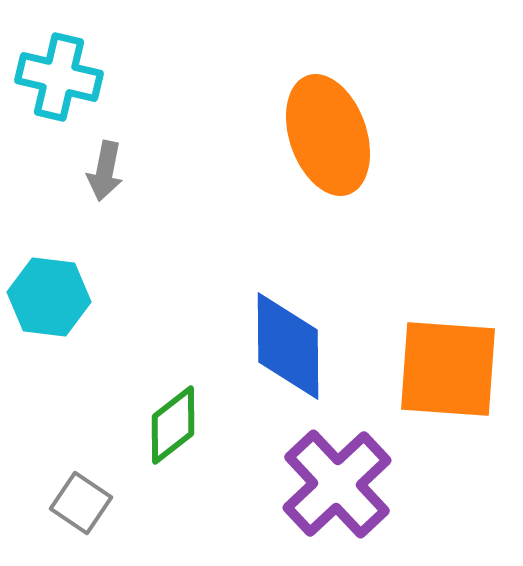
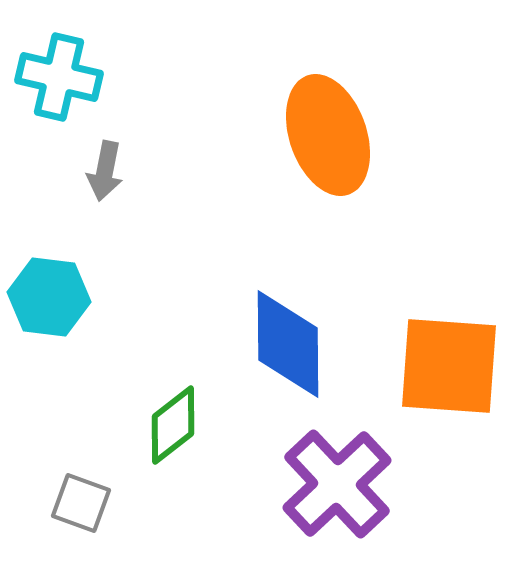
blue diamond: moved 2 px up
orange square: moved 1 px right, 3 px up
gray square: rotated 14 degrees counterclockwise
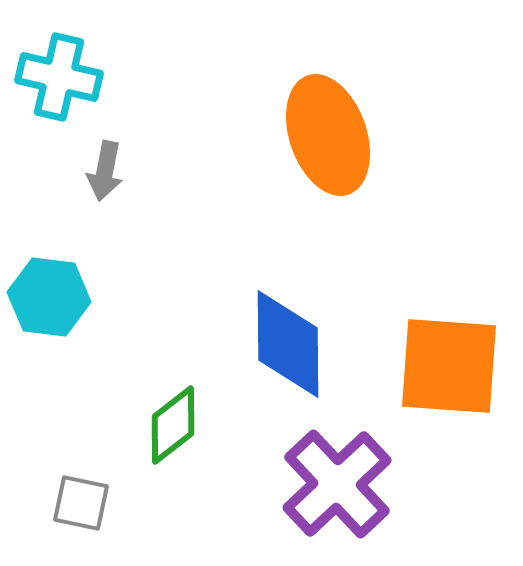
gray square: rotated 8 degrees counterclockwise
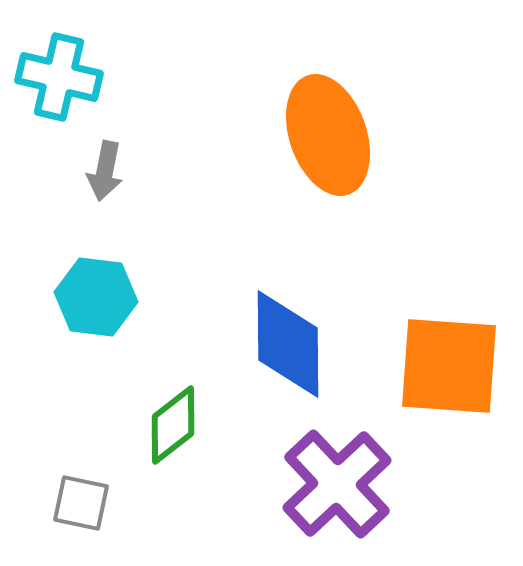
cyan hexagon: moved 47 px right
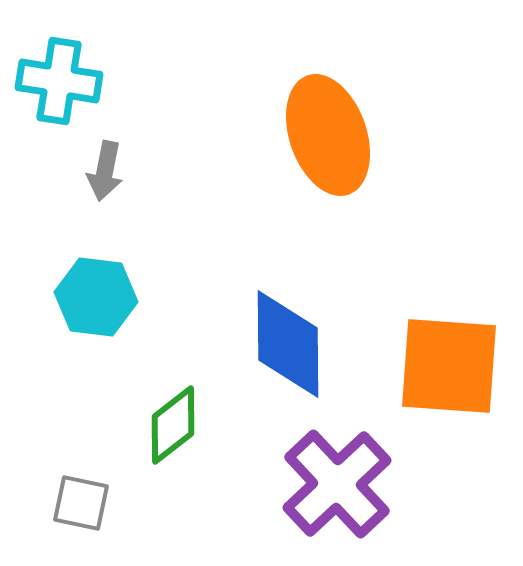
cyan cross: moved 4 px down; rotated 4 degrees counterclockwise
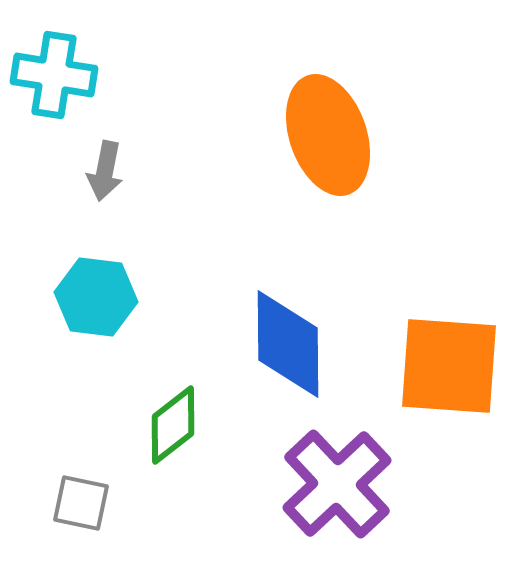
cyan cross: moved 5 px left, 6 px up
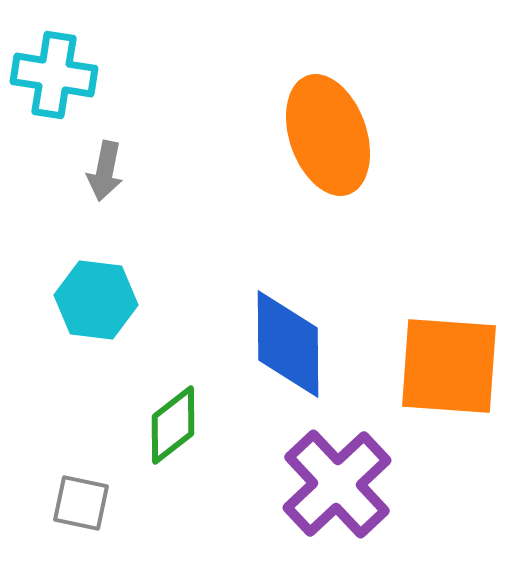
cyan hexagon: moved 3 px down
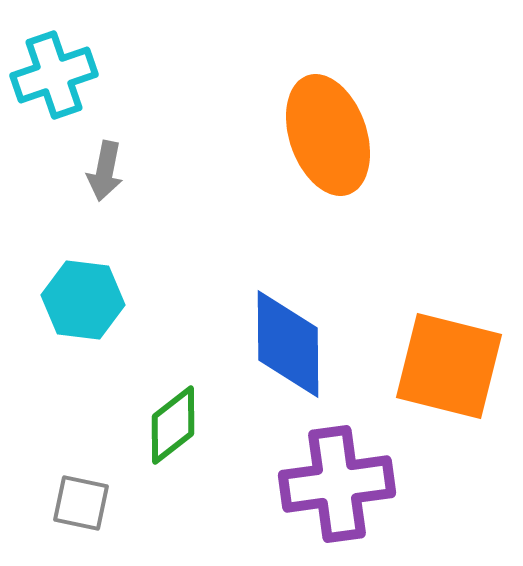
cyan cross: rotated 28 degrees counterclockwise
cyan hexagon: moved 13 px left
orange square: rotated 10 degrees clockwise
purple cross: rotated 35 degrees clockwise
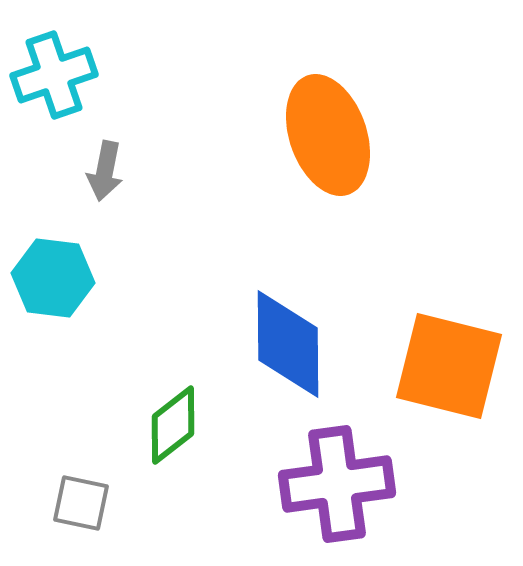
cyan hexagon: moved 30 px left, 22 px up
